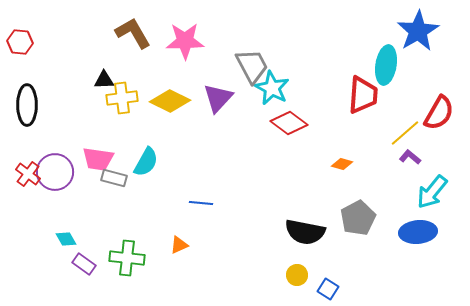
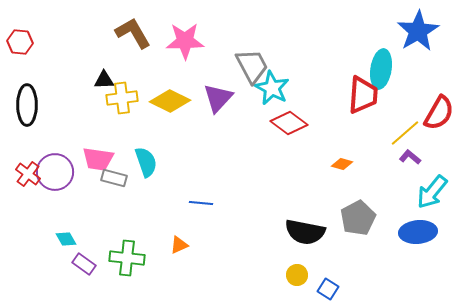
cyan ellipse: moved 5 px left, 4 px down
cyan semicircle: rotated 48 degrees counterclockwise
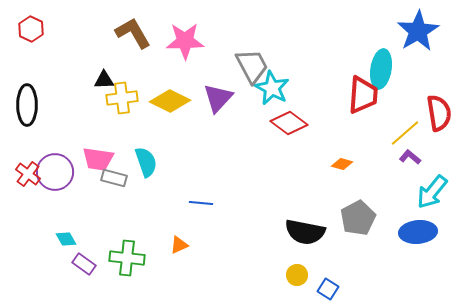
red hexagon: moved 11 px right, 13 px up; rotated 20 degrees clockwise
red semicircle: rotated 39 degrees counterclockwise
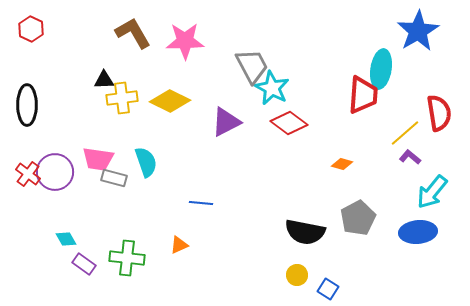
purple triangle: moved 8 px right, 24 px down; rotated 20 degrees clockwise
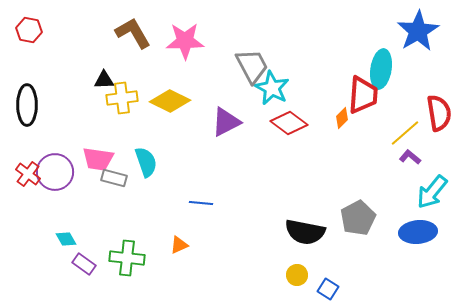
red hexagon: moved 2 px left, 1 px down; rotated 15 degrees counterclockwise
orange diamond: moved 46 px up; rotated 60 degrees counterclockwise
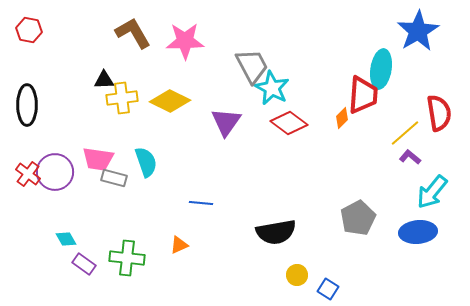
purple triangle: rotated 28 degrees counterclockwise
black semicircle: moved 29 px left; rotated 21 degrees counterclockwise
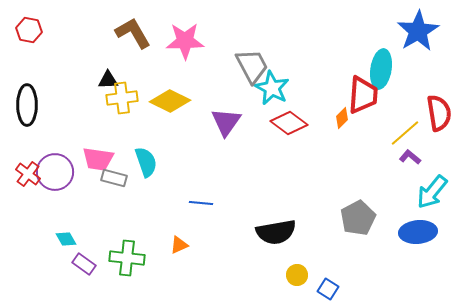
black triangle: moved 4 px right
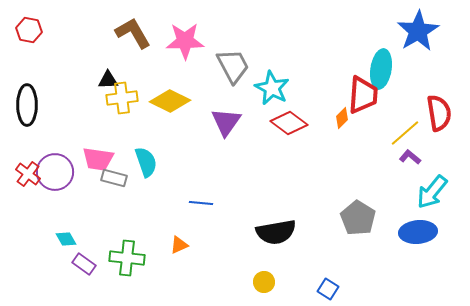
gray trapezoid: moved 19 px left
gray pentagon: rotated 12 degrees counterclockwise
yellow circle: moved 33 px left, 7 px down
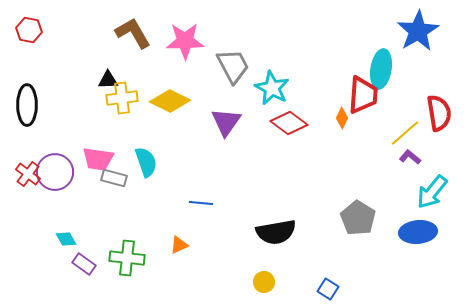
orange diamond: rotated 20 degrees counterclockwise
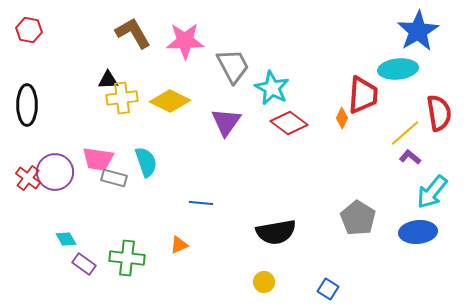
cyan ellipse: moved 17 px right; rotated 75 degrees clockwise
red cross: moved 4 px down
